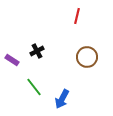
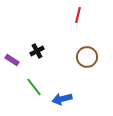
red line: moved 1 px right, 1 px up
blue arrow: rotated 48 degrees clockwise
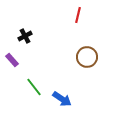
black cross: moved 12 px left, 15 px up
purple rectangle: rotated 16 degrees clockwise
blue arrow: rotated 132 degrees counterclockwise
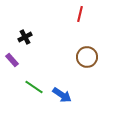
red line: moved 2 px right, 1 px up
black cross: moved 1 px down
green line: rotated 18 degrees counterclockwise
blue arrow: moved 4 px up
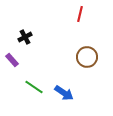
blue arrow: moved 2 px right, 2 px up
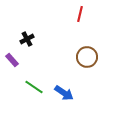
black cross: moved 2 px right, 2 px down
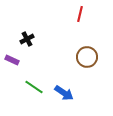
purple rectangle: rotated 24 degrees counterclockwise
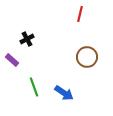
purple rectangle: rotated 16 degrees clockwise
green line: rotated 36 degrees clockwise
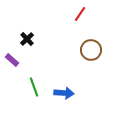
red line: rotated 21 degrees clockwise
black cross: rotated 16 degrees counterclockwise
brown circle: moved 4 px right, 7 px up
blue arrow: rotated 30 degrees counterclockwise
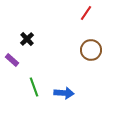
red line: moved 6 px right, 1 px up
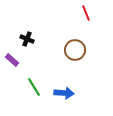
red line: rotated 56 degrees counterclockwise
black cross: rotated 24 degrees counterclockwise
brown circle: moved 16 px left
green line: rotated 12 degrees counterclockwise
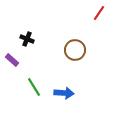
red line: moved 13 px right; rotated 56 degrees clockwise
